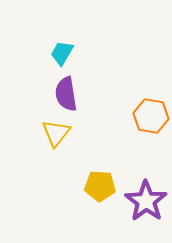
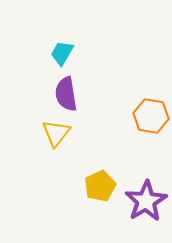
yellow pentagon: rotated 28 degrees counterclockwise
purple star: rotated 6 degrees clockwise
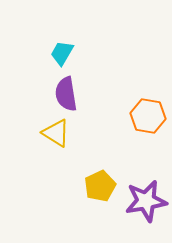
orange hexagon: moved 3 px left
yellow triangle: rotated 36 degrees counterclockwise
purple star: rotated 21 degrees clockwise
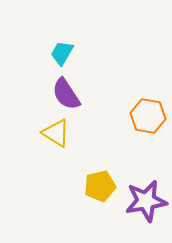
purple semicircle: rotated 24 degrees counterclockwise
yellow pentagon: rotated 12 degrees clockwise
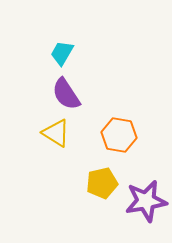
orange hexagon: moved 29 px left, 19 px down
yellow pentagon: moved 2 px right, 3 px up
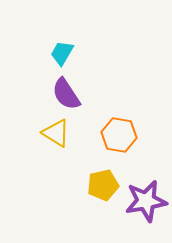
yellow pentagon: moved 1 px right, 2 px down
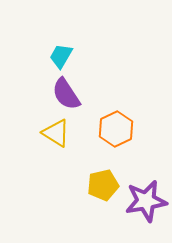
cyan trapezoid: moved 1 px left, 3 px down
orange hexagon: moved 3 px left, 6 px up; rotated 24 degrees clockwise
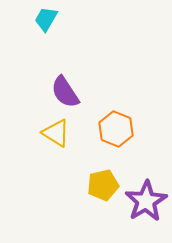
cyan trapezoid: moved 15 px left, 37 px up
purple semicircle: moved 1 px left, 2 px up
orange hexagon: rotated 12 degrees counterclockwise
purple star: rotated 21 degrees counterclockwise
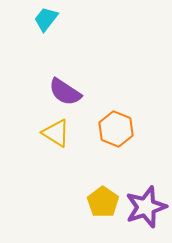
cyan trapezoid: rotated 8 degrees clockwise
purple semicircle: rotated 24 degrees counterclockwise
yellow pentagon: moved 17 px down; rotated 24 degrees counterclockwise
purple star: moved 6 px down; rotated 12 degrees clockwise
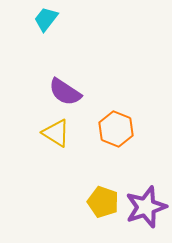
yellow pentagon: rotated 16 degrees counterclockwise
